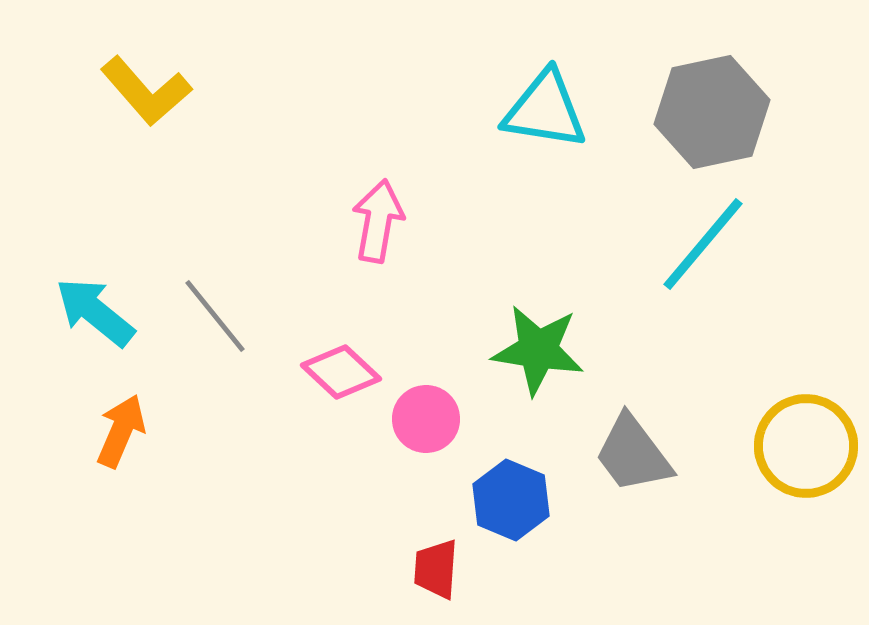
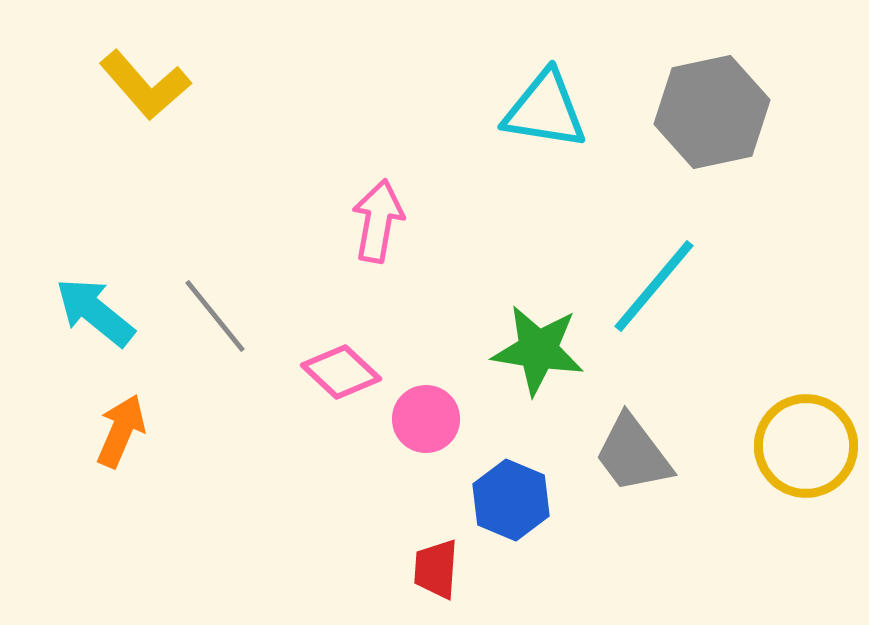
yellow L-shape: moved 1 px left, 6 px up
cyan line: moved 49 px left, 42 px down
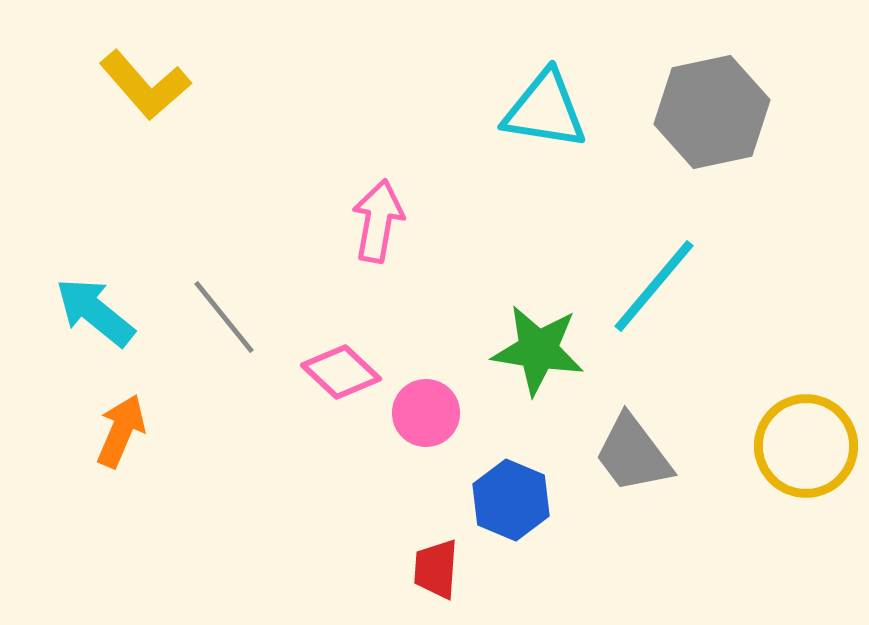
gray line: moved 9 px right, 1 px down
pink circle: moved 6 px up
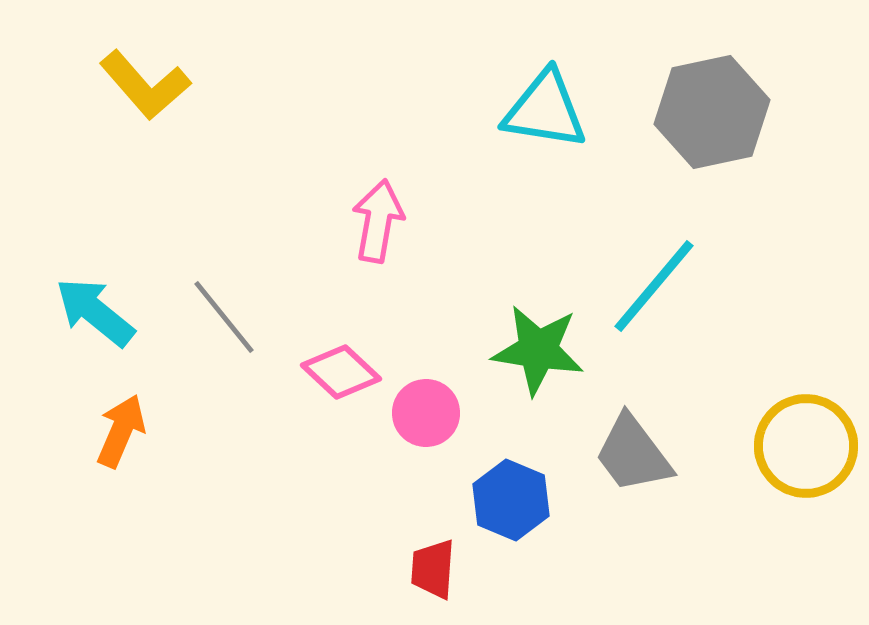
red trapezoid: moved 3 px left
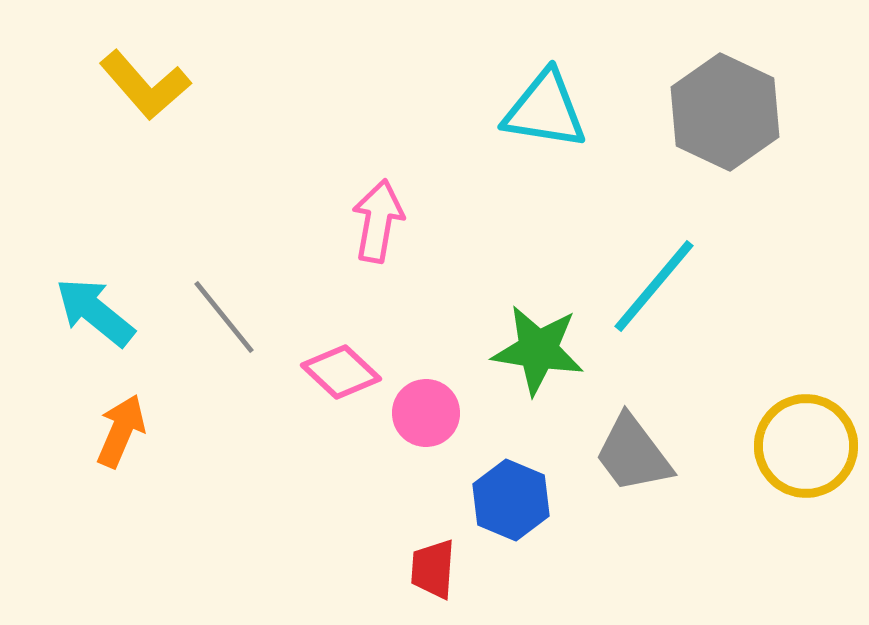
gray hexagon: moved 13 px right; rotated 23 degrees counterclockwise
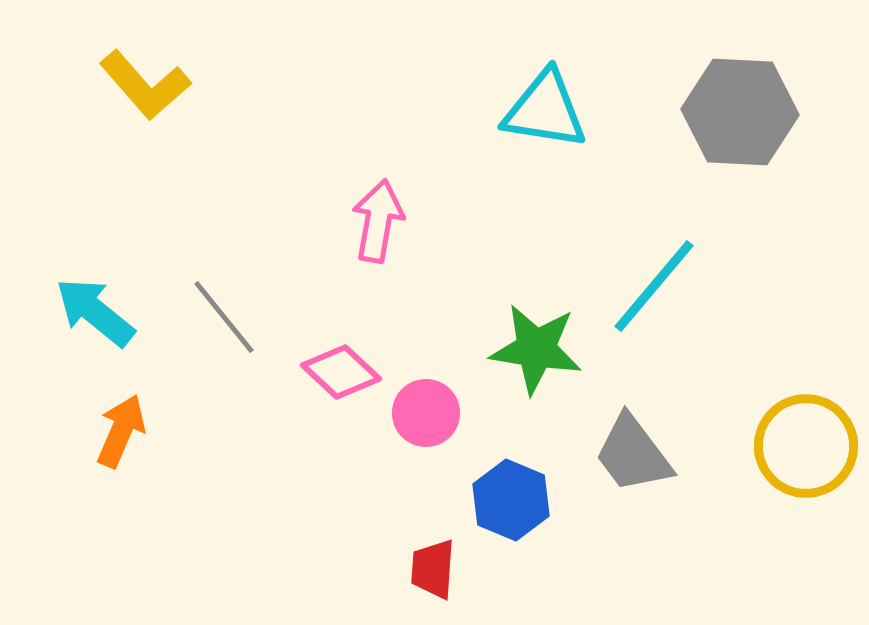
gray hexagon: moved 15 px right; rotated 22 degrees counterclockwise
green star: moved 2 px left, 1 px up
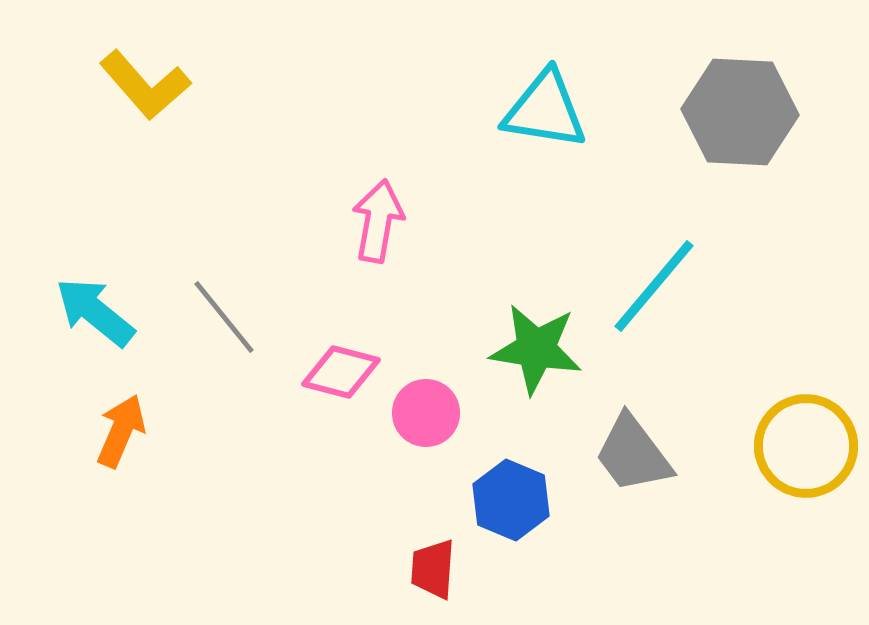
pink diamond: rotated 28 degrees counterclockwise
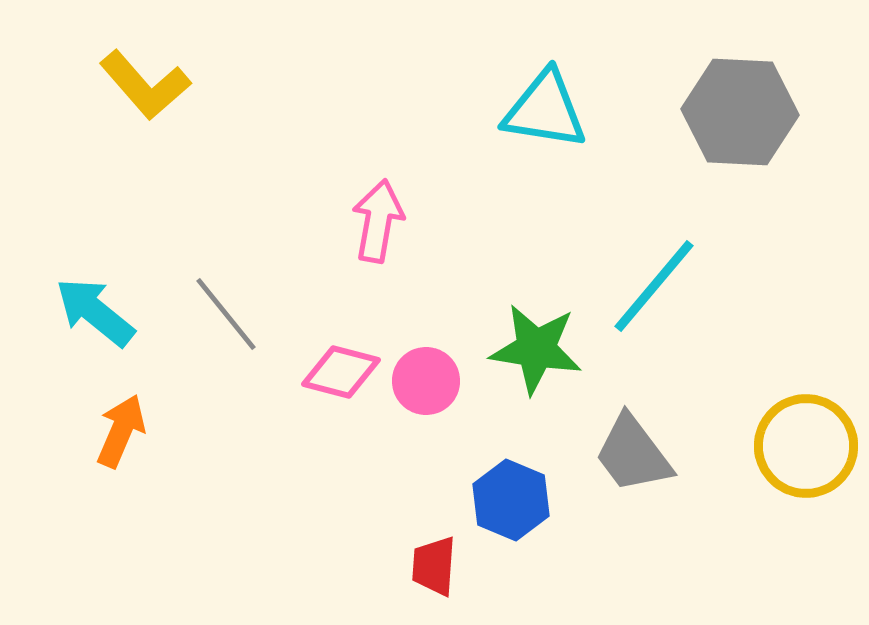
gray line: moved 2 px right, 3 px up
pink circle: moved 32 px up
red trapezoid: moved 1 px right, 3 px up
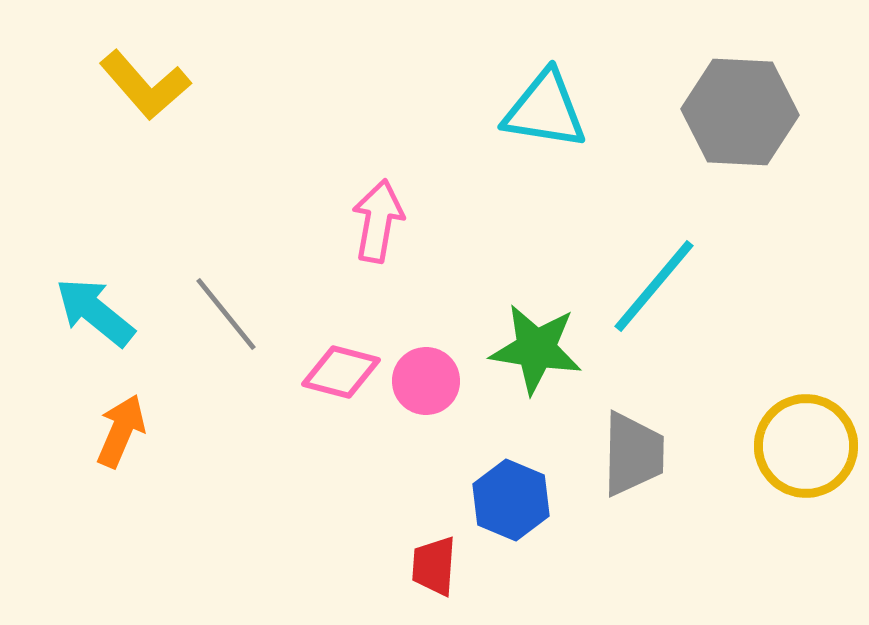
gray trapezoid: rotated 142 degrees counterclockwise
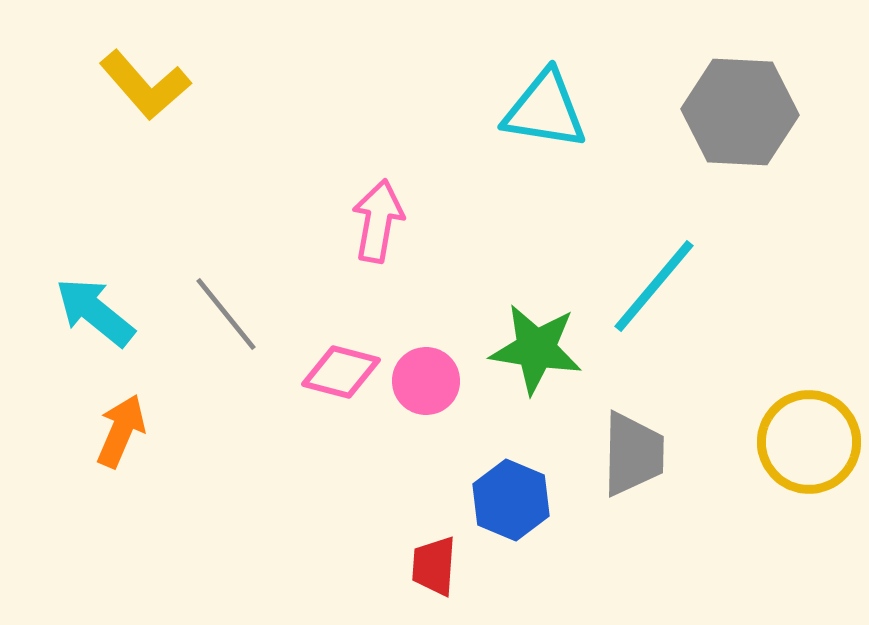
yellow circle: moved 3 px right, 4 px up
